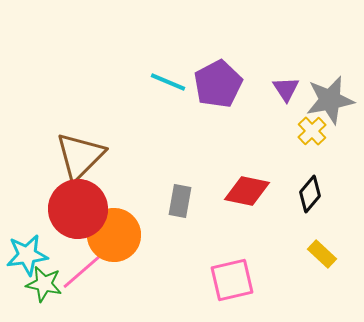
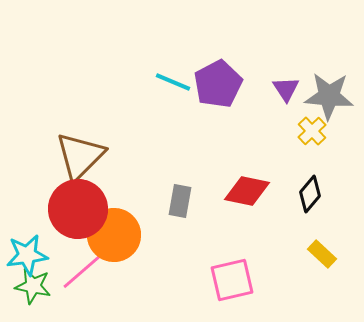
cyan line: moved 5 px right
gray star: moved 1 px left, 4 px up; rotated 15 degrees clockwise
green star: moved 11 px left, 2 px down
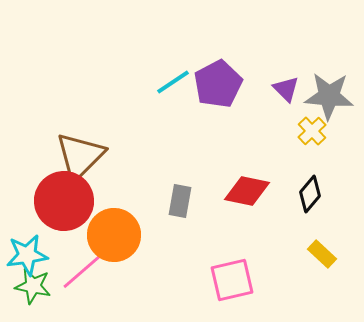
cyan line: rotated 57 degrees counterclockwise
purple triangle: rotated 12 degrees counterclockwise
red circle: moved 14 px left, 8 px up
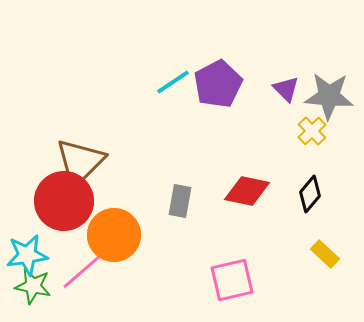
brown triangle: moved 6 px down
yellow rectangle: moved 3 px right
